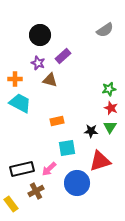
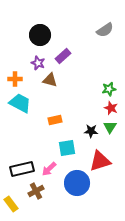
orange rectangle: moved 2 px left, 1 px up
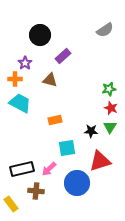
purple star: moved 13 px left; rotated 16 degrees clockwise
brown cross: rotated 35 degrees clockwise
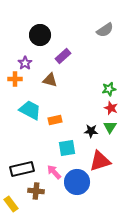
cyan trapezoid: moved 10 px right, 7 px down
pink arrow: moved 5 px right, 3 px down; rotated 91 degrees clockwise
blue circle: moved 1 px up
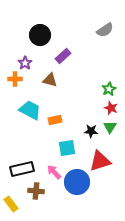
green star: rotated 16 degrees counterclockwise
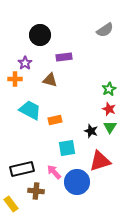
purple rectangle: moved 1 px right, 1 px down; rotated 35 degrees clockwise
red star: moved 2 px left, 1 px down
black star: rotated 16 degrees clockwise
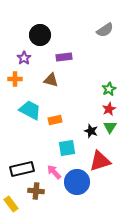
purple star: moved 1 px left, 5 px up
brown triangle: moved 1 px right
red star: rotated 24 degrees clockwise
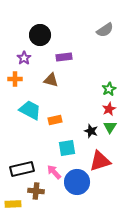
yellow rectangle: moved 2 px right; rotated 56 degrees counterclockwise
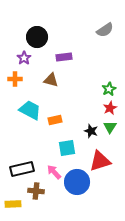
black circle: moved 3 px left, 2 px down
red star: moved 1 px right, 1 px up
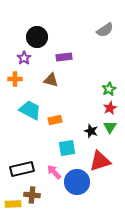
brown cross: moved 4 px left, 4 px down
